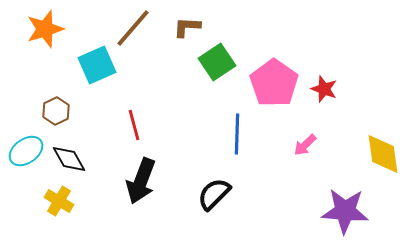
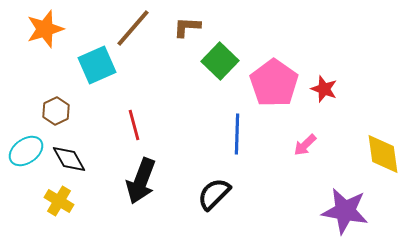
green square: moved 3 px right, 1 px up; rotated 12 degrees counterclockwise
purple star: rotated 6 degrees clockwise
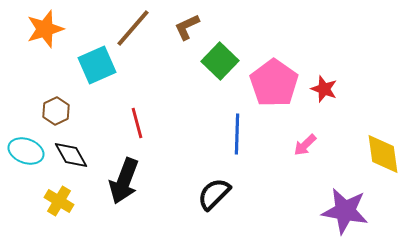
brown L-shape: rotated 28 degrees counterclockwise
red line: moved 3 px right, 2 px up
cyan ellipse: rotated 56 degrees clockwise
black diamond: moved 2 px right, 4 px up
black arrow: moved 17 px left
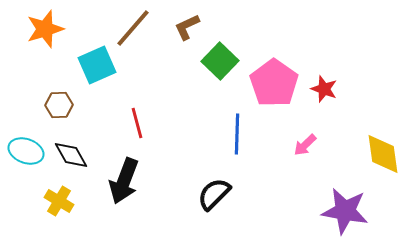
brown hexagon: moved 3 px right, 6 px up; rotated 24 degrees clockwise
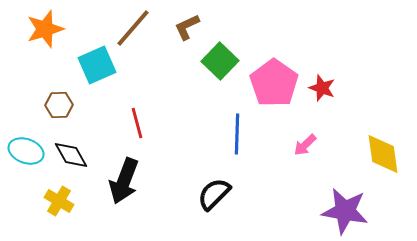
red star: moved 2 px left, 1 px up
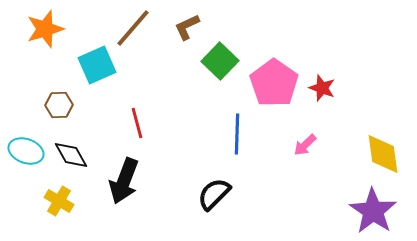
purple star: moved 28 px right; rotated 24 degrees clockwise
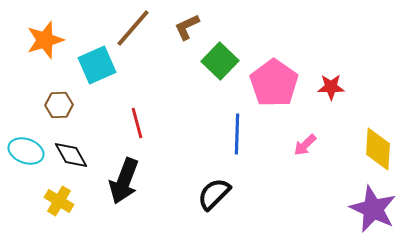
orange star: moved 11 px down
red star: moved 9 px right, 1 px up; rotated 20 degrees counterclockwise
yellow diamond: moved 5 px left, 5 px up; rotated 12 degrees clockwise
purple star: moved 2 px up; rotated 9 degrees counterclockwise
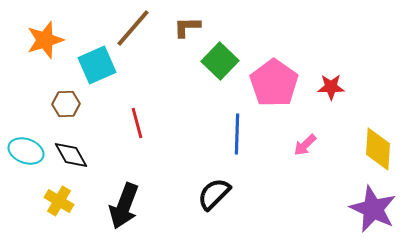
brown L-shape: rotated 24 degrees clockwise
brown hexagon: moved 7 px right, 1 px up
black arrow: moved 25 px down
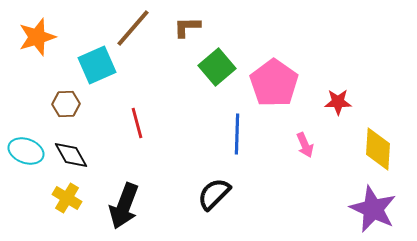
orange star: moved 8 px left, 3 px up
green square: moved 3 px left, 6 px down; rotated 6 degrees clockwise
red star: moved 7 px right, 15 px down
pink arrow: rotated 70 degrees counterclockwise
yellow cross: moved 8 px right, 3 px up
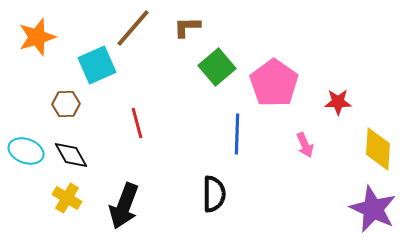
black semicircle: rotated 135 degrees clockwise
